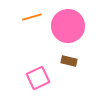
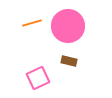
orange line: moved 6 px down
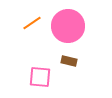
orange line: rotated 18 degrees counterclockwise
pink square: moved 2 px right, 1 px up; rotated 30 degrees clockwise
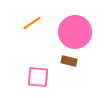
pink circle: moved 7 px right, 6 px down
pink square: moved 2 px left
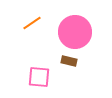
pink square: moved 1 px right
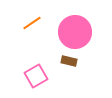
pink square: moved 3 px left, 1 px up; rotated 35 degrees counterclockwise
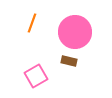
orange line: rotated 36 degrees counterclockwise
